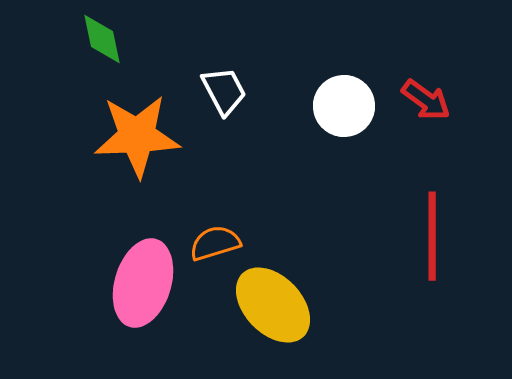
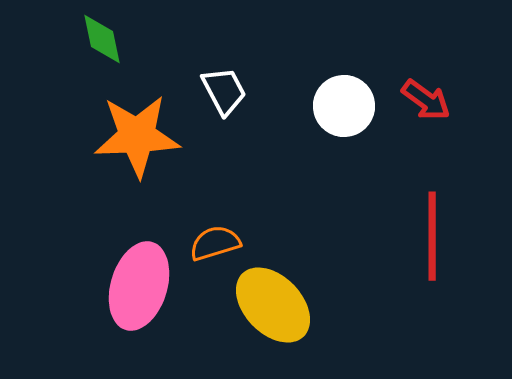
pink ellipse: moved 4 px left, 3 px down
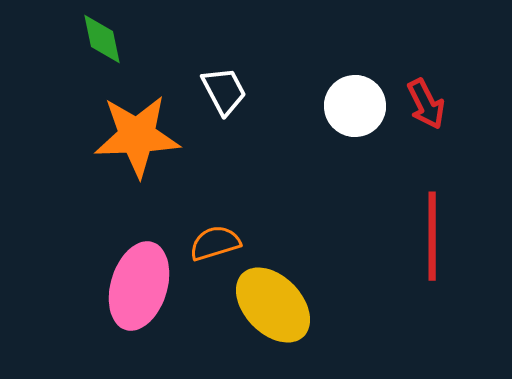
red arrow: moved 4 px down; rotated 27 degrees clockwise
white circle: moved 11 px right
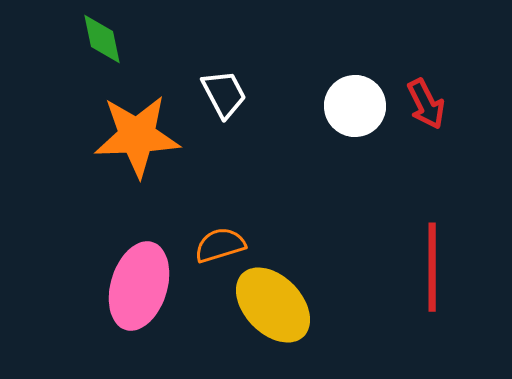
white trapezoid: moved 3 px down
red line: moved 31 px down
orange semicircle: moved 5 px right, 2 px down
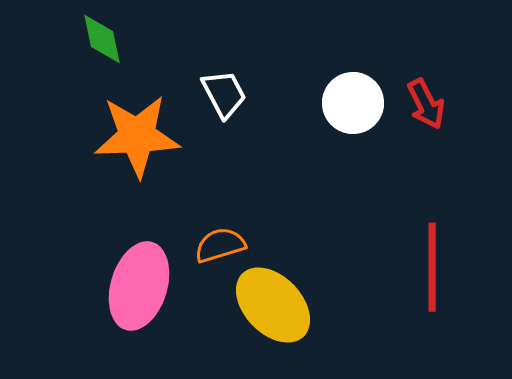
white circle: moved 2 px left, 3 px up
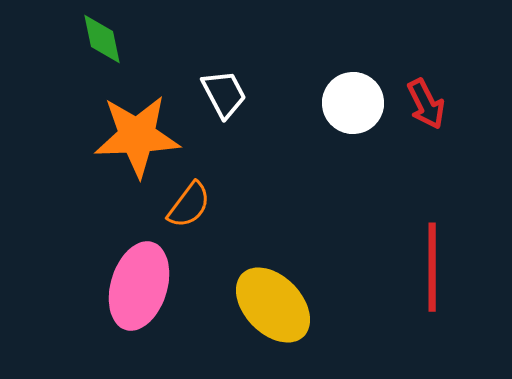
orange semicircle: moved 31 px left, 40 px up; rotated 144 degrees clockwise
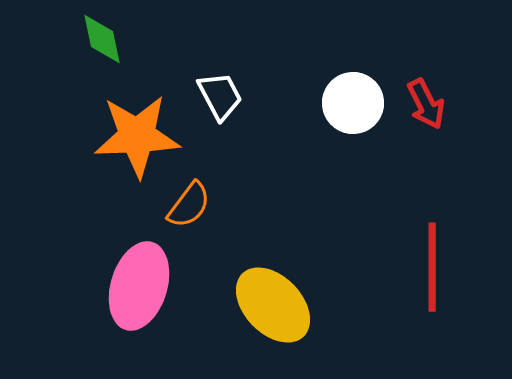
white trapezoid: moved 4 px left, 2 px down
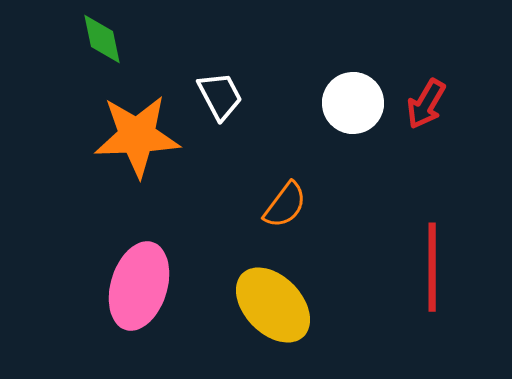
red arrow: rotated 57 degrees clockwise
orange semicircle: moved 96 px right
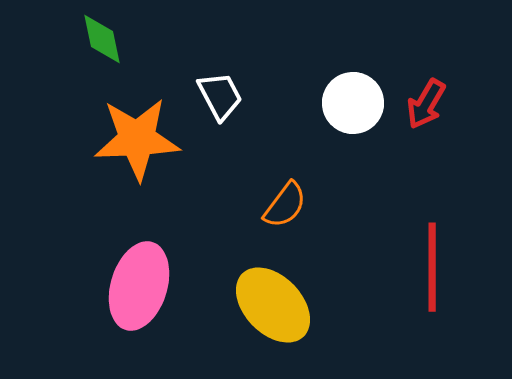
orange star: moved 3 px down
